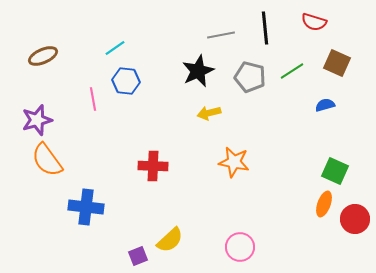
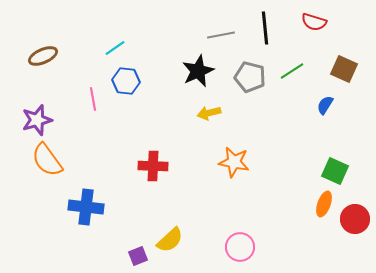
brown square: moved 7 px right, 6 px down
blue semicircle: rotated 42 degrees counterclockwise
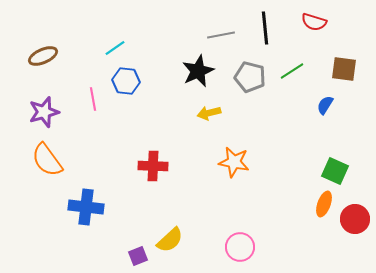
brown square: rotated 16 degrees counterclockwise
purple star: moved 7 px right, 8 px up
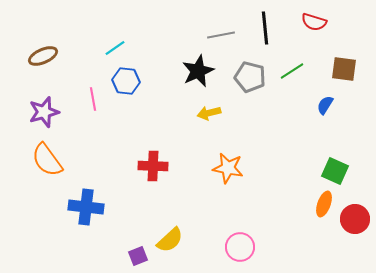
orange star: moved 6 px left, 6 px down
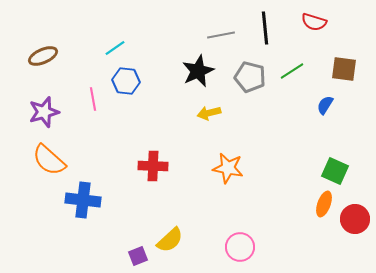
orange semicircle: moved 2 px right; rotated 12 degrees counterclockwise
blue cross: moved 3 px left, 7 px up
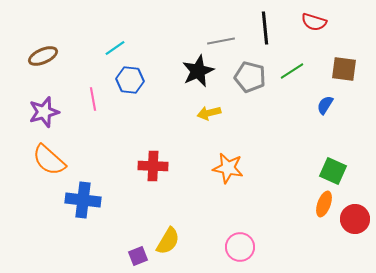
gray line: moved 6 px down
blue hexagon: moved 4 px right, 1 px up
green square: moved 2 px left
yellow semicircle: moved 2 px left, 1 px down; rotated 16 degrees counterclockwise
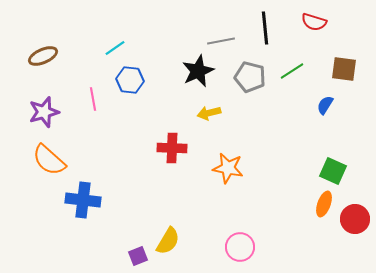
red cross: moved 19 px right, 18 px up
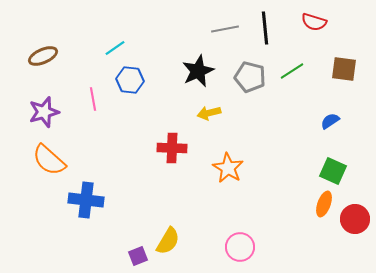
gray line: moved 4 px right, 12 px up
blue semicircle: moved 5 px right, 16 px down; rotated 24 degrees clockwise
orange star: rotated 20 degrees clockwise
blue cross: moved 3 px right
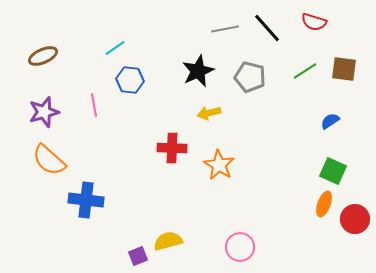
black line: moved 2 px right; rotated 36 degrees counterclockwise
green line: moved 13 px right
pink line: moved 1 px right, 6 px down
orange star: moved 9 px left, 3 px up
yellow semicircle: rotated 136 degrees counterclockwise
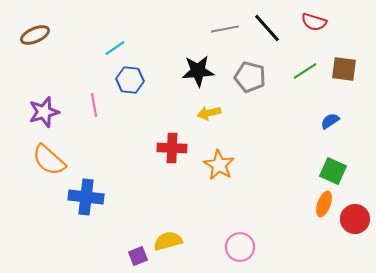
brown ellipse: moved 8 px left, 21 px up
black star: rotated 20 degrees clockwise
blue cross: moved 3 px up
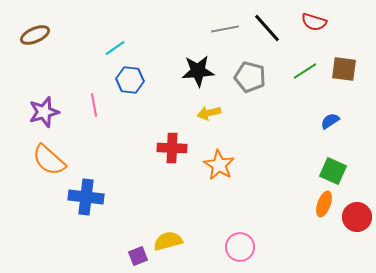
red circle: moved 2 px right, 2 px up
